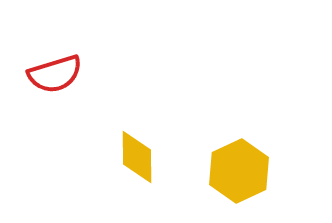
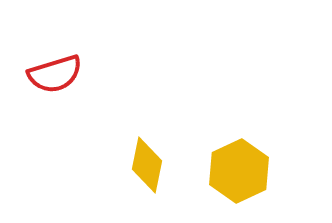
yellow diamond: moved 10 px right, 8 px down; rotated 12 degrees clockwise
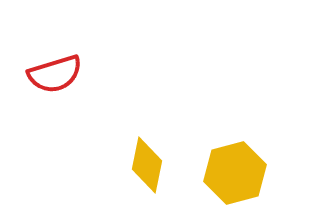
yellow hexagon: moved 4 px left, 2 px down; rotated 10 degrees clockwise
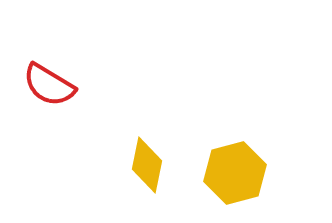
red semicircle: moved 6 px left, 11 px down; rotated 48 degrees clockwise
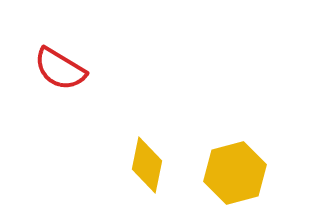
red semicircle: moved 11 px right, 16 px up
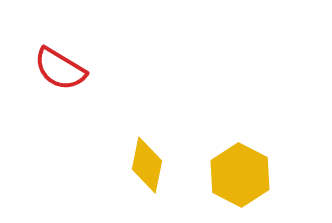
yellow hexagon: moved 5 px right, 2 px down; rotated 18 degrees counterclockwise
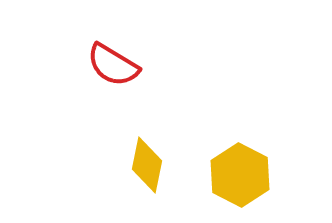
red semicircle: moved 53 px right, 4 px up
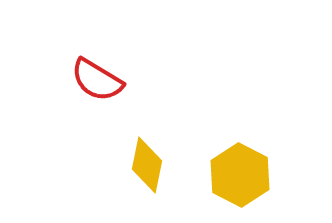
red semicircle: moved 16 px left, 15 px down
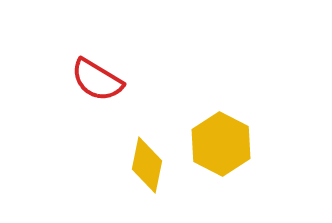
yellow hexagon: moved 19 px left, 31 px up
